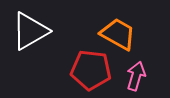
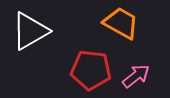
orange trapezoid: moved 3 px right, 11 px up
pink arrow: rotated 36 degrees clockwise
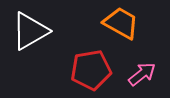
red pentagon: rotated 15 degrees counterclockwise
pink arrow: moved 6 px right, 2 px up
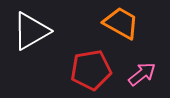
white triangle: moved 1 px right
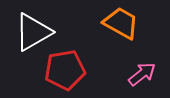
white triangle: moved 2 px right, 1 px down
red pentagon: moved 26 px left
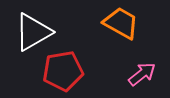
red pentagon: moved 2 px left, 1 px down
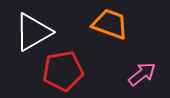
orange trapezoid: moved 11 px left, 1 px down; rotated 9 degrees counterclockwise
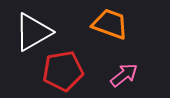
pink arrow: moved 18 px left, 1 px down
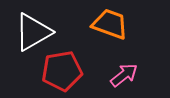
red pentagon: moved 1 px left
